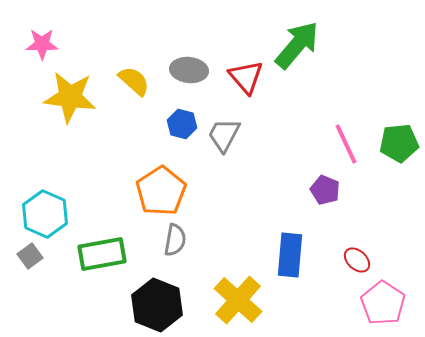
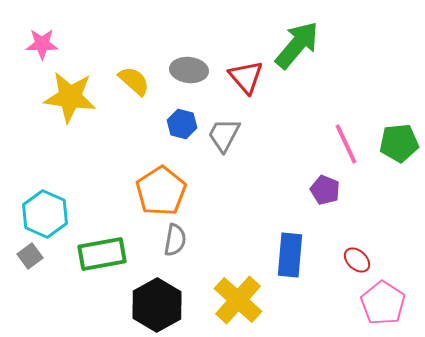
black hexagon: rotated 9 degrees clockwise
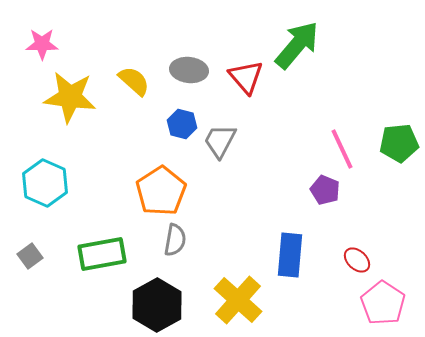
gray trapezoid: moved 4 px left, 6 px down
pink line: moved 4 px left, 5 px down
cyan hexagon: moved 31 px up
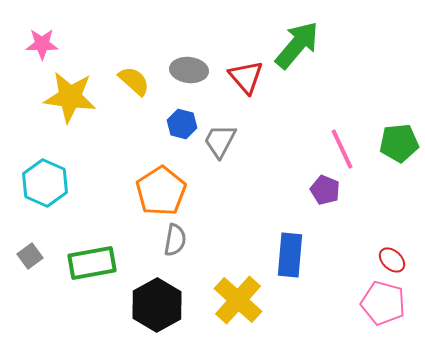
green rectangle: moved 10 px left, 9 px down
red ellipse: moved 35 px right
pink pentagon: rotated 18 degrees counterclockwise
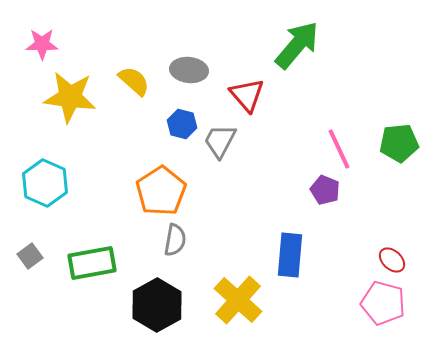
red triangle: moved 1 px right, 18 px down
pink line: moved 3 px left
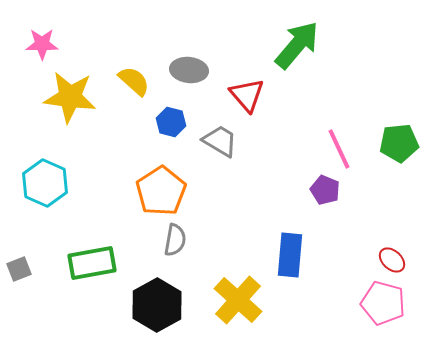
blue hexagon: moved 11 px left, 2 px up
gray trapezoid: rotated 93 degrees clockwise
gray square: moved 11 px left, 13 px down; rotated 15 degrees clockwise
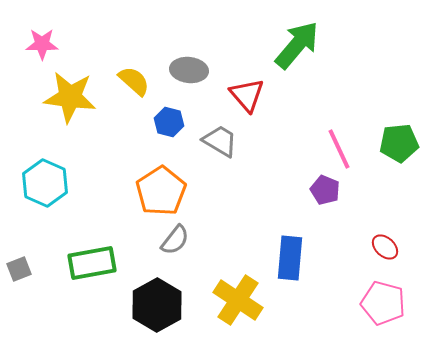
blue hexagon: moved 2 px left
gray semicircle: rotated 28 degrees clockwise
blue rectangle: moved 3 px down
red ellipse: moved 7 px left, 13 px up
yellow cross: rotated 9 degrees counterclockwise
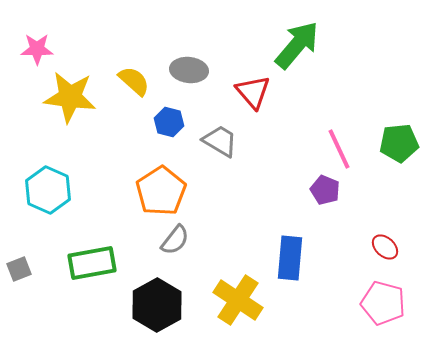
pink star: moved 5 px left, 5 px down
red triangle: moved 6 px right, 3 px up
cyan hexagon: moved 3 px right, 7 px down
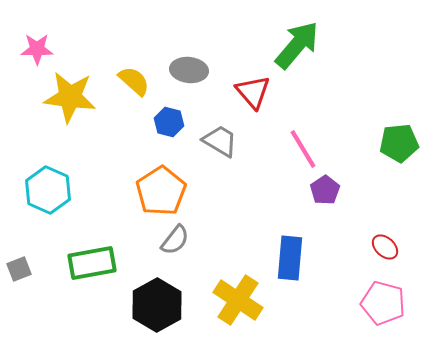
pink line: moved 36 px left; rotated 6 degrees counterclockwise
purple pentagon: rotated 16 degrees clockwise
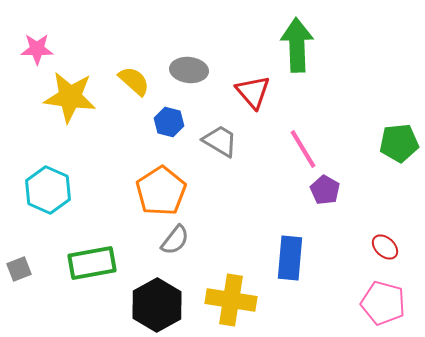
green arrow: rotated 42 degrees counterclockwise
purple pentagon: rotated 8 degrees counterclockwise
yellow cross: moved 7 px left; rotated 24 degrees counterclockwise
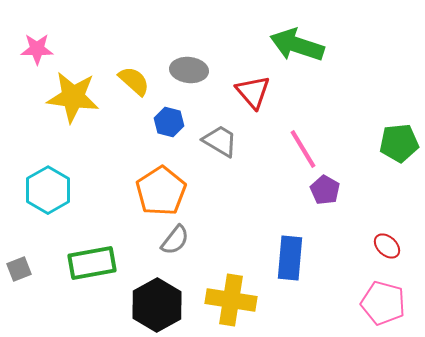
green arrow: rotated 70 degrees counterclockwise
yellow star: moved 3 px right
cyan hexagon: rotated 6 degrees clockwise
red ellipse: moved 2 px right, 1 px up
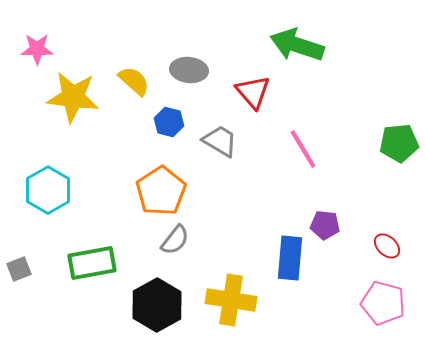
purple pentagon: moved 35 px down; rotated 24 degrees counterclockwise
